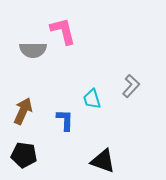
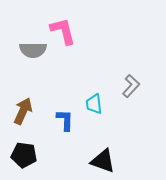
cyan trapezoid: moved 2 px right, 5 px down; rotated 10 degrees clockwise
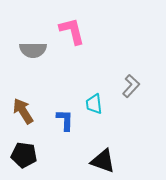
pink L-shape: moved 9 px right
brown arrow: rotated 56 degrees counterclockwise
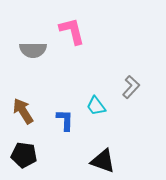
gray L-shape: moved 1 px down
cyan trapezoid: moved 2 px right, 2 px down; rotated 30 degrees counterclockwise
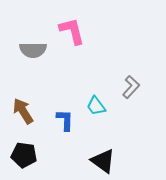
black triangle: rotated 16 degrees clockwise
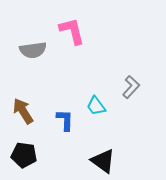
gray semicircle: rotated 8 degrees counterclockwise
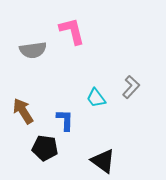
cyan trapezoid: moved 8 px up
black pentagon: moved 21 px right, 7 px up
